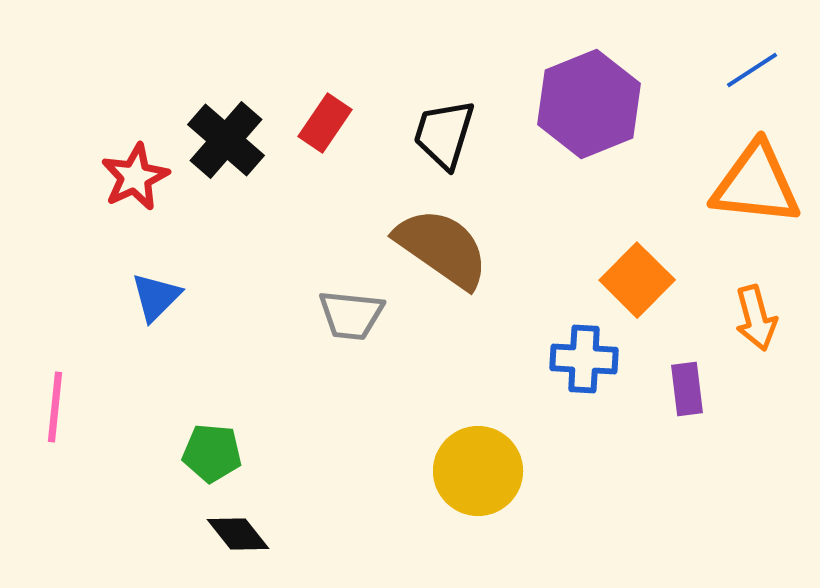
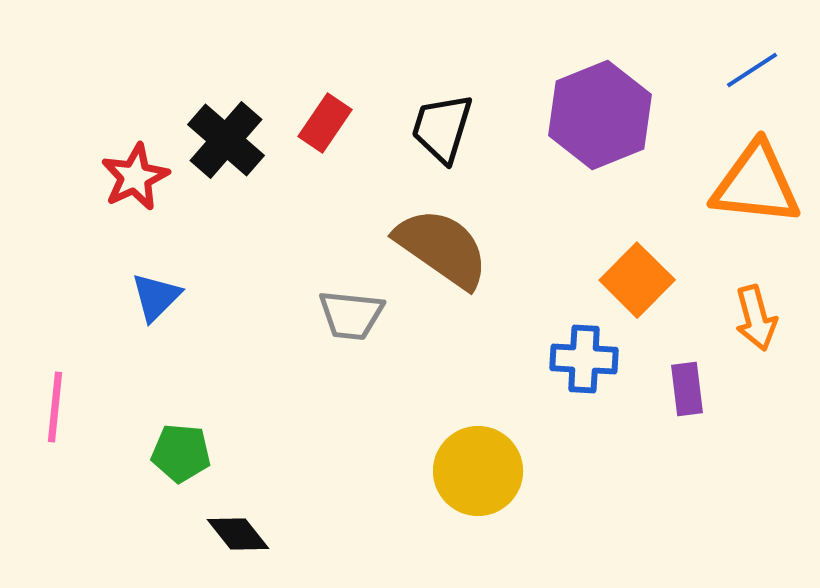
purple hexagon: moved 11 px right, 11 px down
black trapezoid: moved 2 px left, 6 px up
green pentagon: moved 31 px left
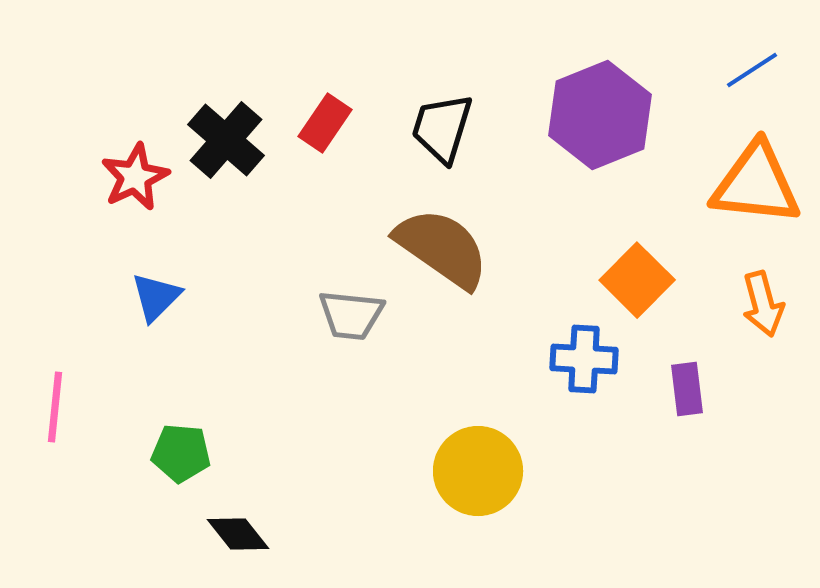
orange arrow: moved 7 px right, 14 px up
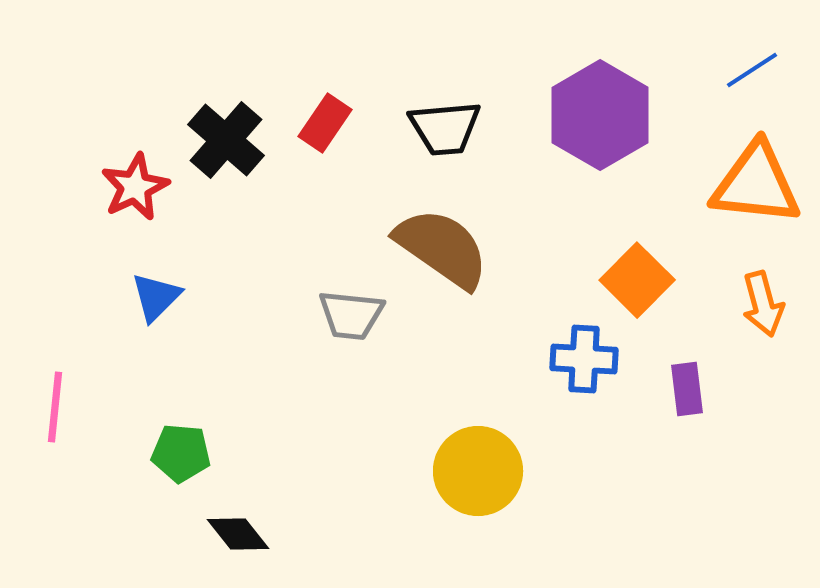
purple hexagon: rotated 8 degrees counterclockwise
black trapezoid: moved 3 px right; rotated 112 degrees counterclockwise
red star: moved 10 px down
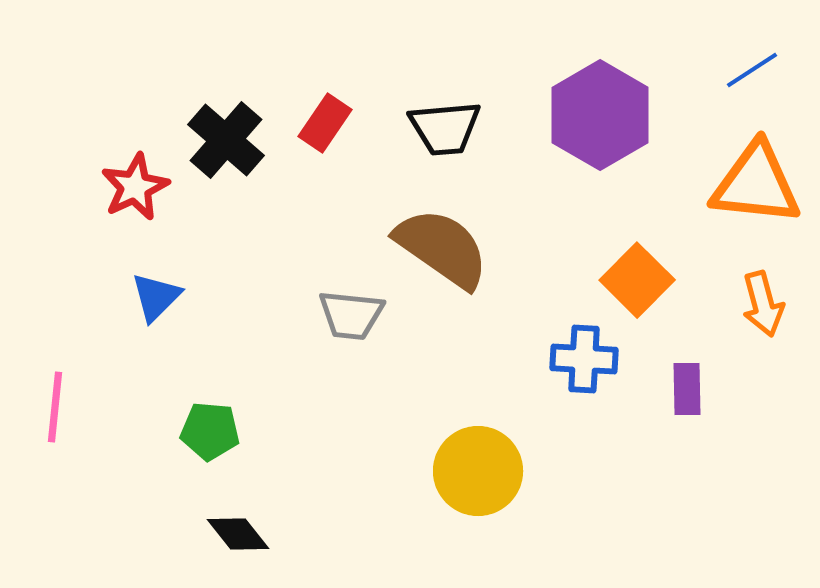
purple rectangle: rotated 6 degrees clockwise
green pentagon: moved 29 px right, 22 px up
